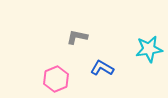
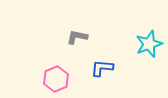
cyan star: moved 5 px up; rotated 12 degrees counterclockwise
blue L-shape: rotated 25 degrees counterclockwise
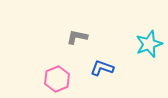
blue L-shape: rotated 15 degrees clockwise
pink hexagon: moved 1 px right
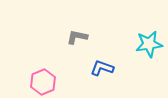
cyan star: rotated 12 degrees clockwise
pink hexagon: moved 14 px left, 3 px down
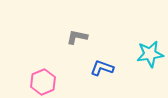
cyan star: moved 1 px right, 10 px down
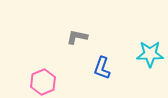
cyan star: rotated 8 degrees clockwise
blue L-shape: rotated 90 degrees counterclockwise
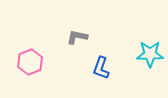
blue L-shape: moved 1 px left
pink hexagon: moved 13 px left, 20 px up
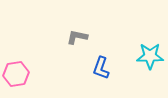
cyan star: moved 2 px down
pink hexagon: moved 14 px left, 12 px down; rotated 15 degrees clockwise
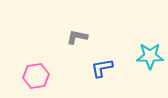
blue L-shape: moved 1 px right; rotated 60 degrees clockwise
pink hexagon: moved 20 px right, 2 px down
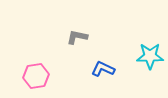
blue L-shape: moved 1 px right, 1 px down; rotated 35 degrees clockwise
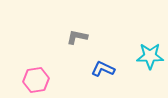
pink hexagon: moved 4 px down
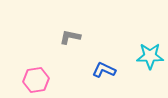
gray L-shape: moved 7 px left
blue L-shape: moved 1 px right, 1 px down
